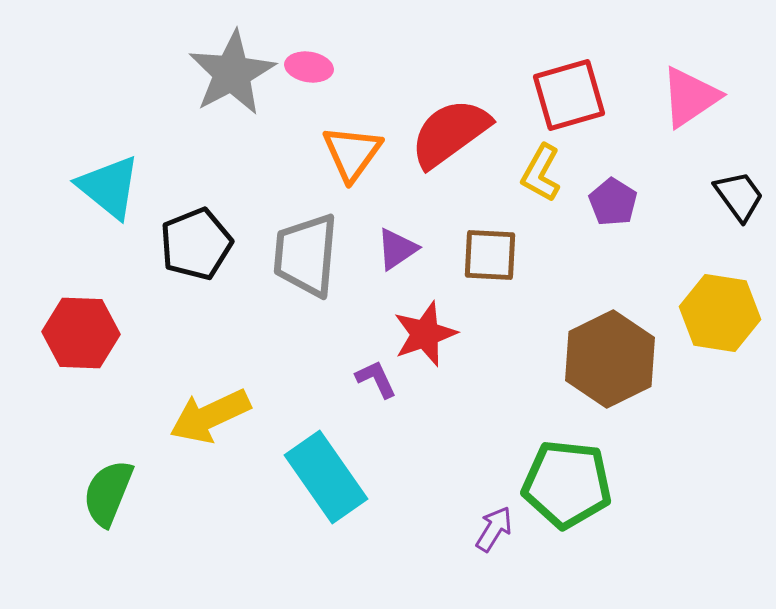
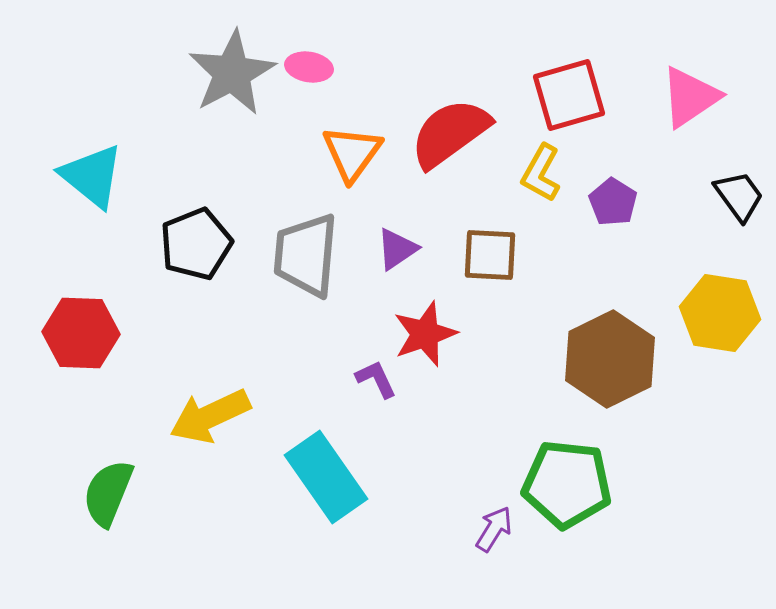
cyan triangle: moved 17 px left, 11 px up
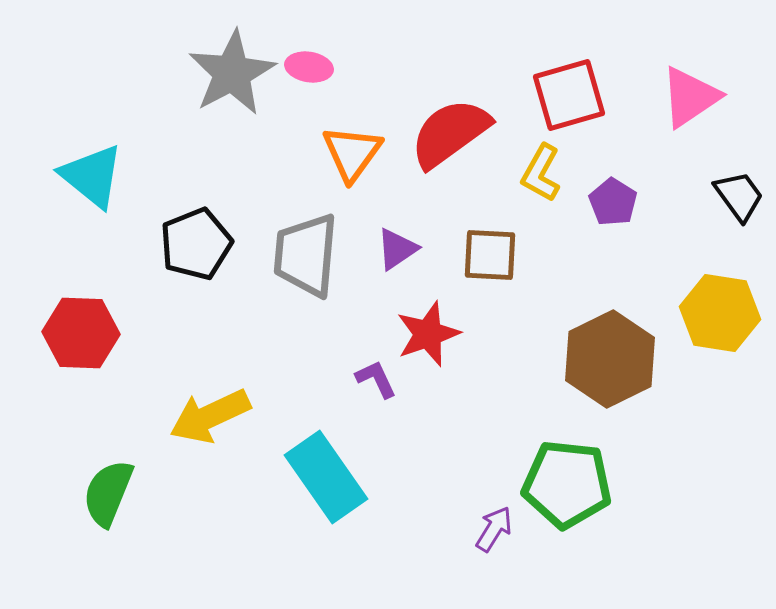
red star: moved 3 px right
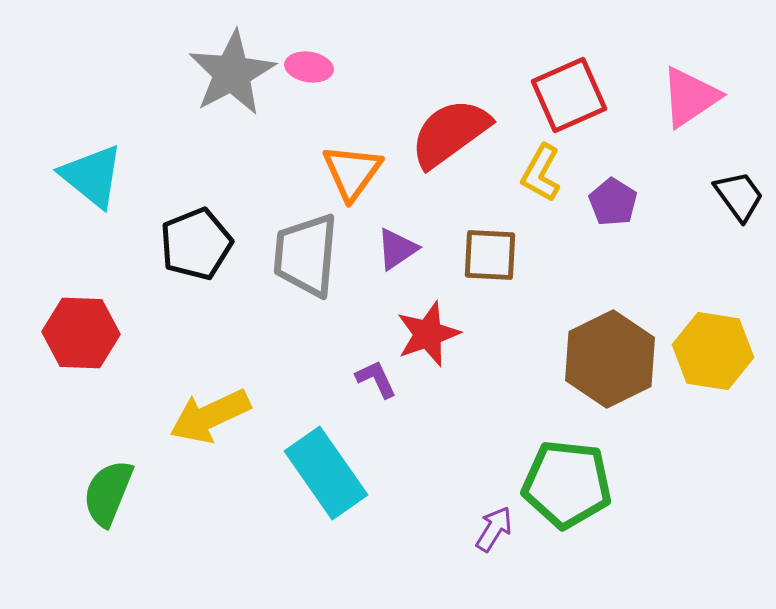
red square: rotated 8 degrees counterclockwise
orange triangle: moved 19 px down
yellow hexagon: moved 7 px left, 38 px down
cyan rectangle: moved 4 px up
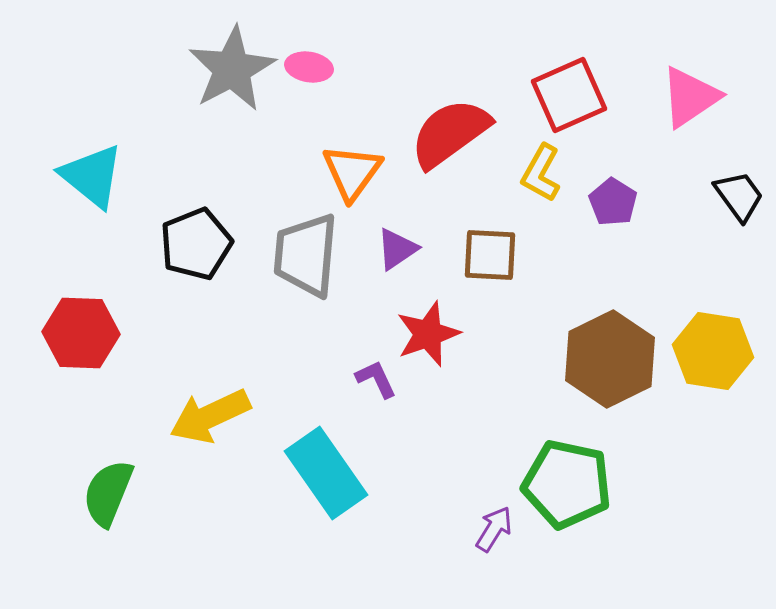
gray star: moved 4 px up
green pentagon: rotated 6 degrees clockwise
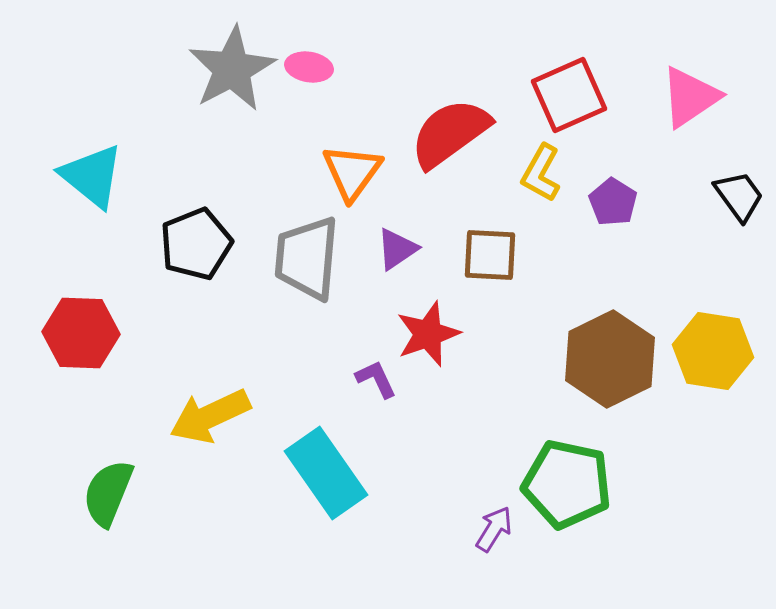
gray trapezoid: moved 1 px right, 3 px down
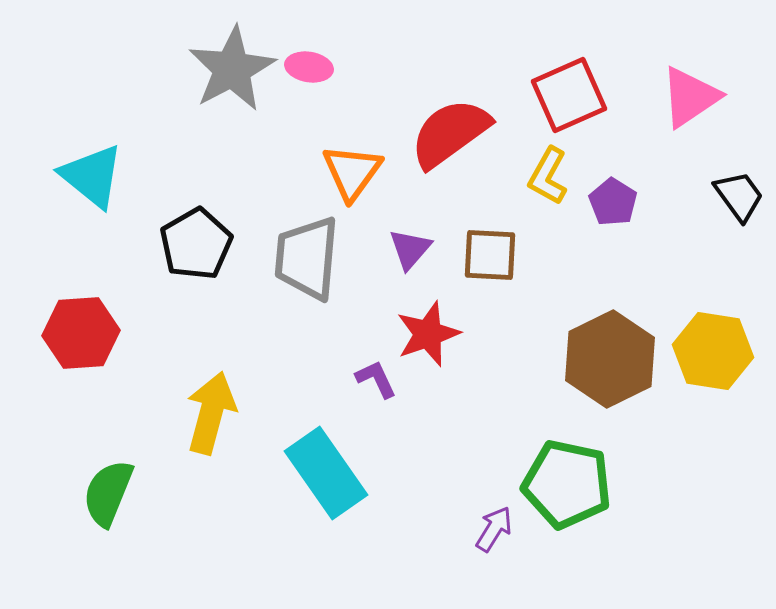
yellow L-shape: moved 7 px right, 3 px down
black pentagon: rotated 8 degrees counterclockwise
purple triangle: moved 13 px right; rotated 15 degrees counterclockwise
red hexagon: rotated 6 degrees counterclockwise
yellow arrow: moved 1 px right, 3 px up; rotated 130 degrees clockwise
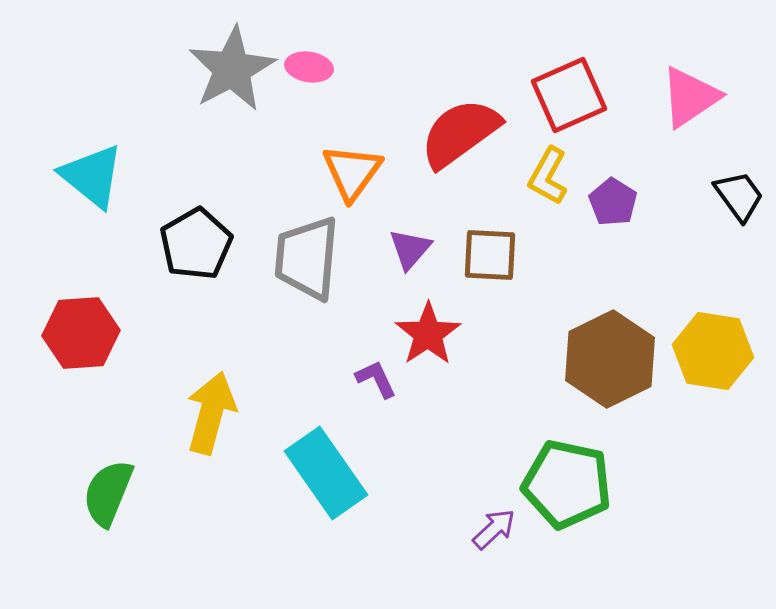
red semicircle: moved 10 px right
red star: rotated 14 degrees counterclockwise
purple arrow: rotated 15 degrees clockwise
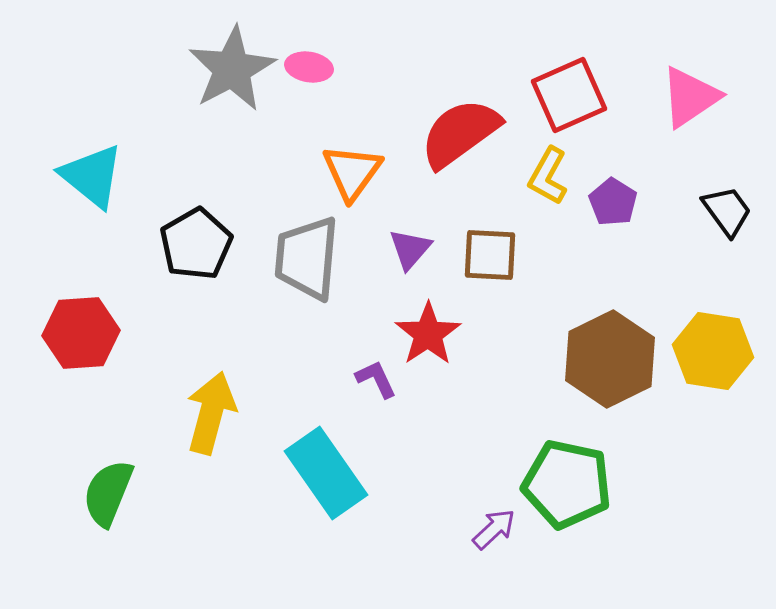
black trapezoid: moved 12 px left, 15 px down
